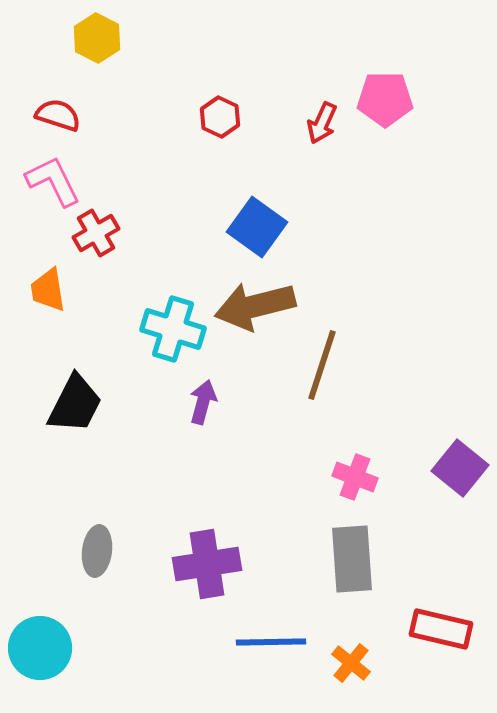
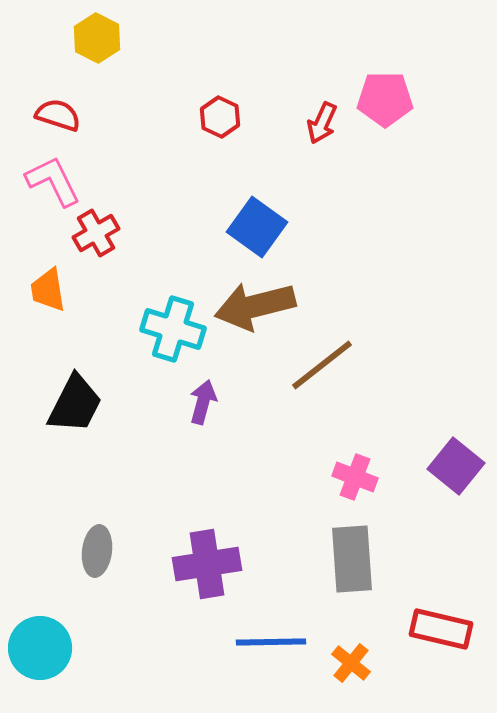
brown line: rotated 34 degrees clockwise
purple square: moved 4 px left, 2 px up
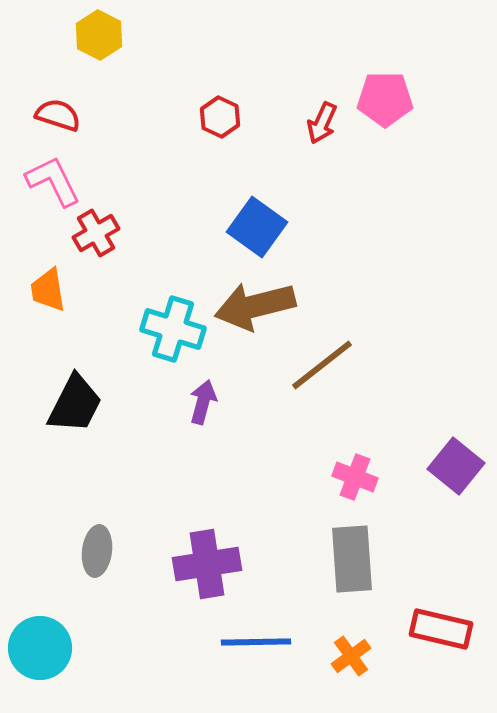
yellow hexagon: moved 2 px right, 3 px up
blue line: moved 15 px left
orange cross: moved 7 px up; rotated 15 degrees clockwise
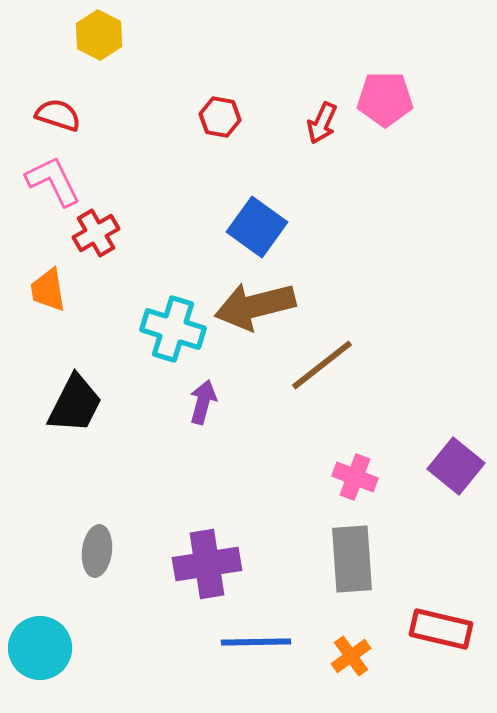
red hexagon: rotated 15 degrees counterclockwise
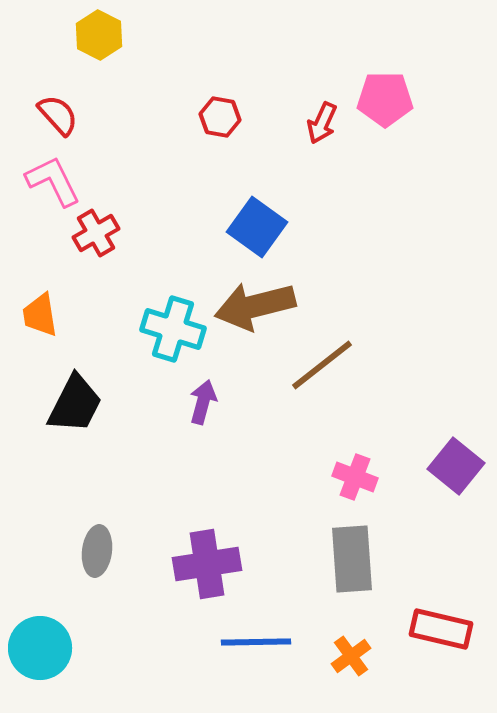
red semicircle: rotated 30 degrees clockwise
orange trapezoid: moved 8 px left, 25 px down
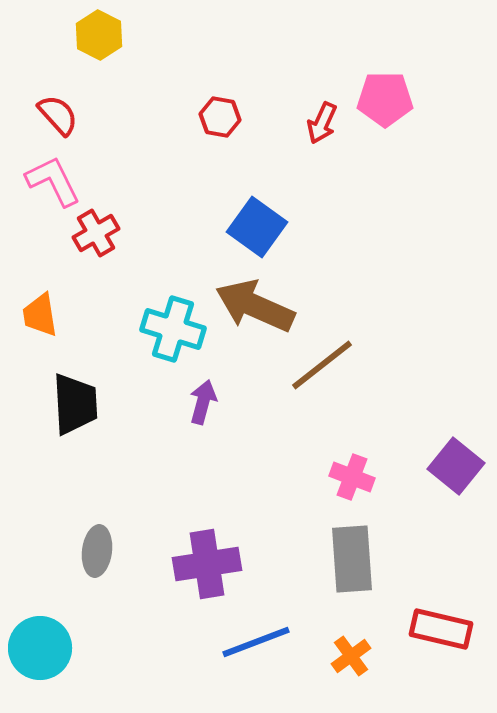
brown arrow: rotated 38 degrees clockwise
black trapezoid: rotated 30 degrees counterclockwise
pink cross: moved 3 px left
blue line: rotated 20 degrees counterclockwise
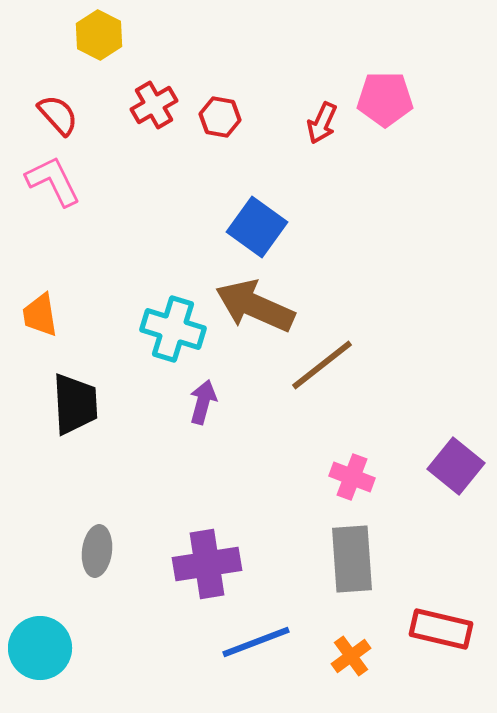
red cross: moved 58 px right, 128 px up
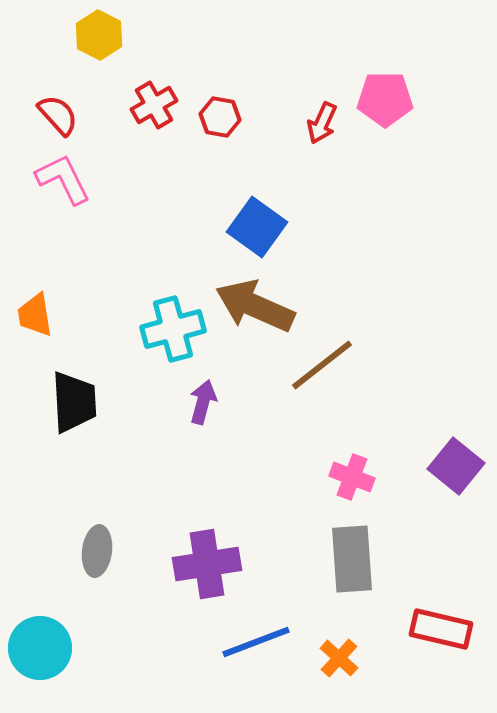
pink L-shape: moved 10 px right, 2 px up
orange trapezoid: moved 5 px left
cyan cross: rotated 32 degrees counterclockwise
black trapezoid: moved 1 px left, 2 px up
orange cross: moved 12 px left, 2 px down; rotated 12 degrees counterclockwise
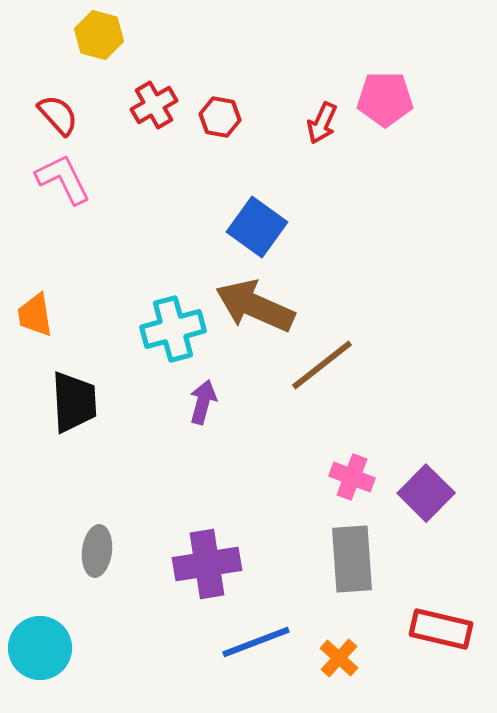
yellow hexagon: rotated 12 degrees counterclockwise
purple square: moved 30 px left, 27 px down; rotated 6 degrees clockwise
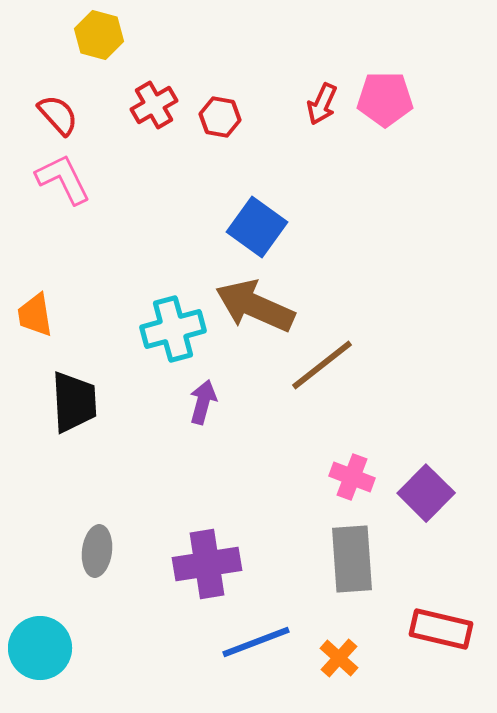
red arrow: moved 19 px up
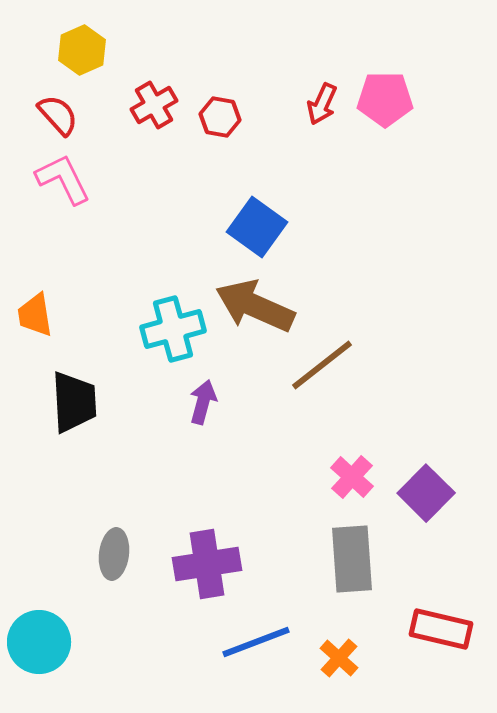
yellow hexagon: moved 17 px left, 15 px down; rotated 21 degrees clockwise
pink cross: rotated 21 degrees clockwise
gray ellipse: moved 17 px right, 3 px down
cyan circle: moved 1 px left, 6 px up
